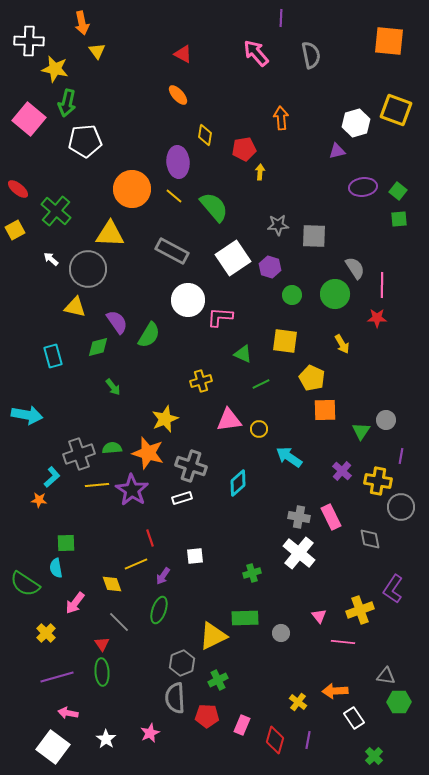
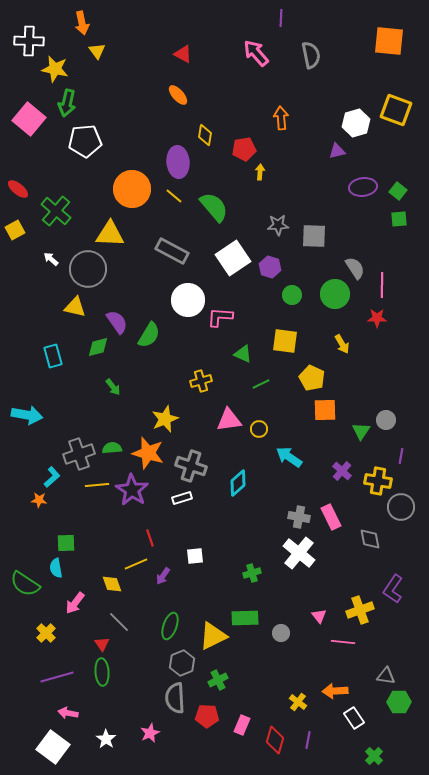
green ellipse at (159, 610): moved 11 px right, 16 px down
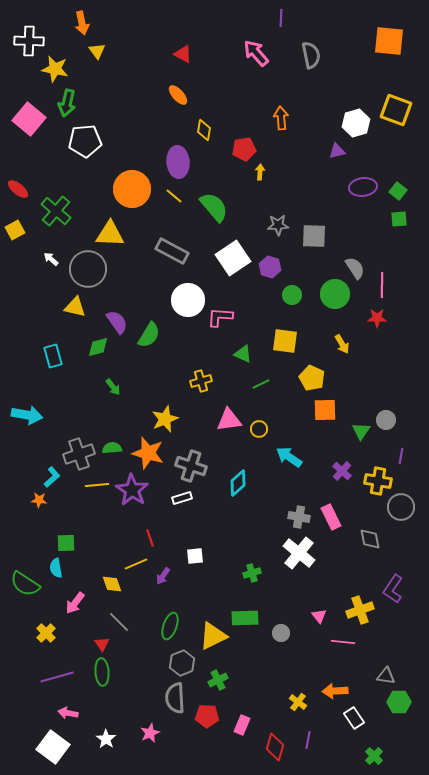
yellow diamond at (205, 135): moved 1 px left, 5 px up
red diamond at (275, 740): moved 7 px down
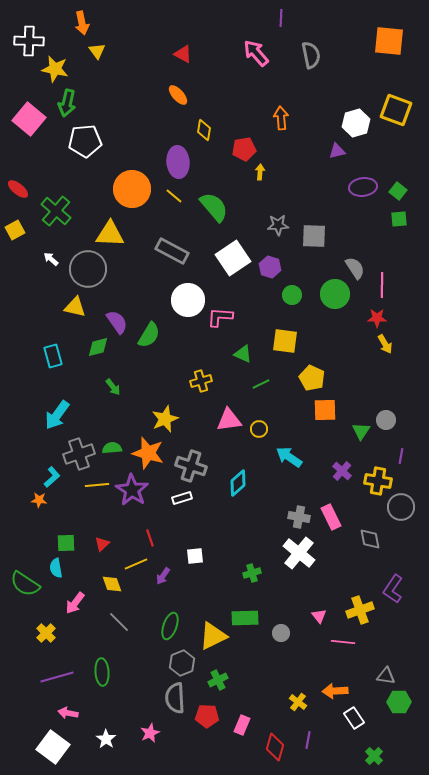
yellow arrow at (342, 344): moved 43 px right
cyan arrow at (27, 415): moved 30 px right; rotated 116 degrees clockwise
red triangle at (102, 644): moved 100 px up; rotated 21 degrees clockwise
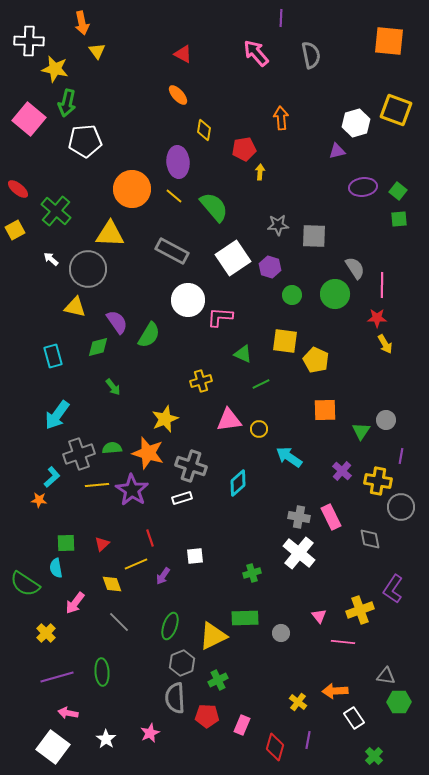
yellow pentagon at (312, 378): moved 4 px right, 18 px up
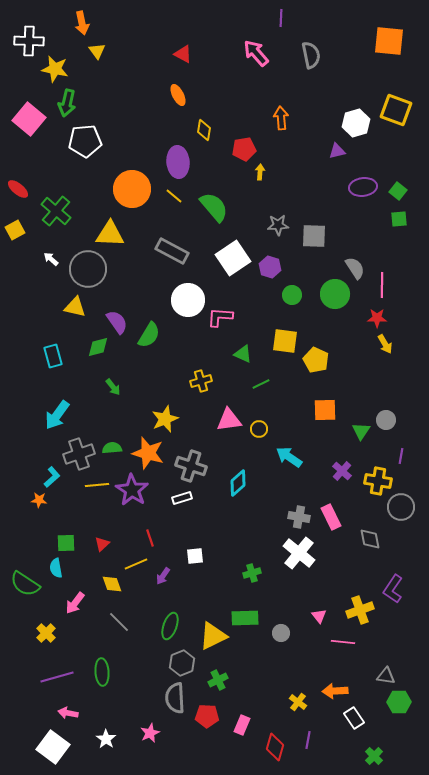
orange ellipse at (178, 95): rotated 15 degrees clockwise
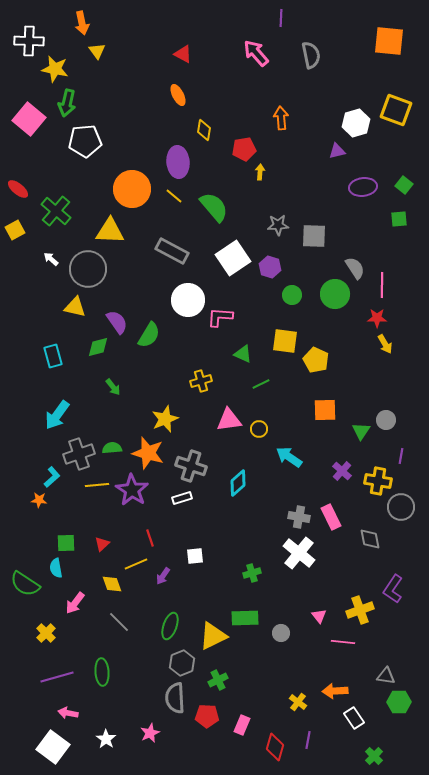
green square at (398, 191): moved 6 px right, 6 px up
yellow triangle at (110, 234): moved 3 px up
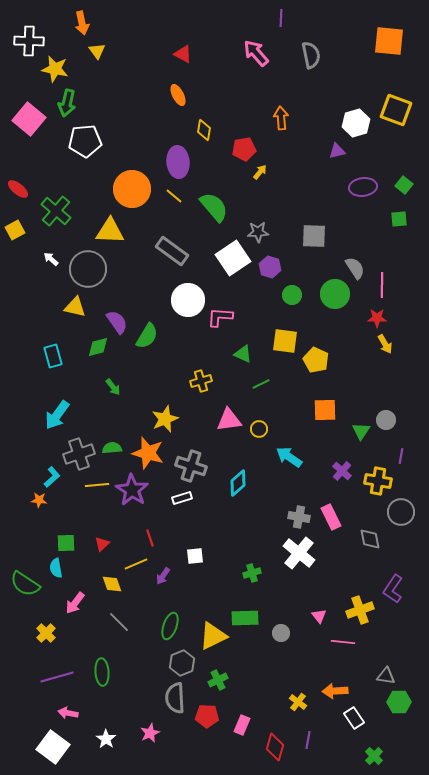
yellow arrow at (260, 172): rotated 35 degrees clockwise
gray star at (278, 225): moved 20 px left, 7 px down
gray rectangle at (172, 251): rotated 8 degrees clockwise
green semicircle at (149, 335): moved 2 px left, 1 px down
gray circle at (401, 507): moved 5 px down
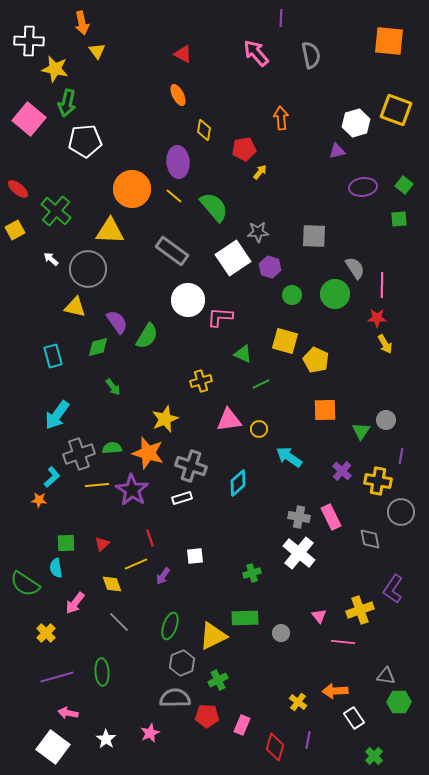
yellow square at (285, 341): rotated 8 degrees clockwise
gray semicircle at (175, 698): rotated 92 degrees clockwise
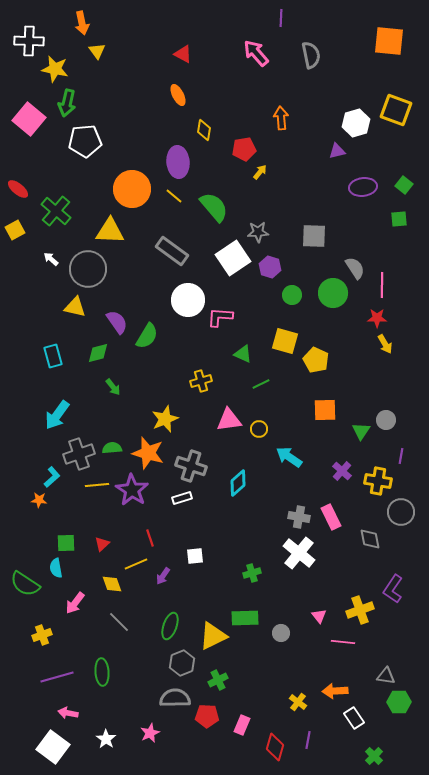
green circle at (335, 294): moved 2 px left, 1 px up
green diamond at (98, 347): moved 6 px down
yellow cross at (46, 633): moved 4 px left, 2 px down; rotated 24 degrees clockwise
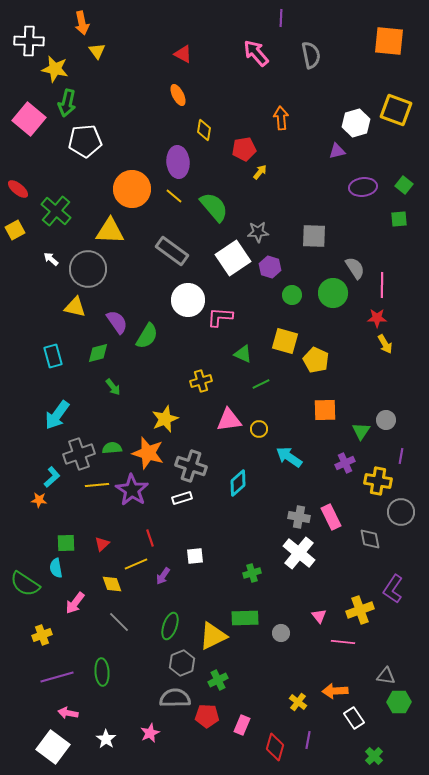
purple cross at (342, 471): moved 3 px right, 8 px up; rotated 24 degrees clockwise
